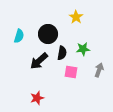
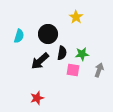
green star: moved 1 px left, 5 px down
black arrow: moved 1 px right
pink square: moved 2 px right, 2 px up
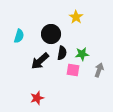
black circle: moved 3 px right
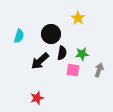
yellow star: moved 2 px right, 1 px down
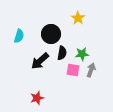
gray arrow: moved 8 px left
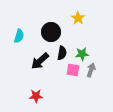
black circle: moved 2 px up
red star: moved 1 px left, 2 px up; rotated 16 degrees clockwise
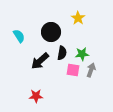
cyan semicircle: rotated 48 degrees counterclockwise
